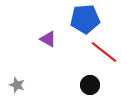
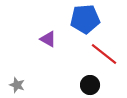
red line: moved 2 px down
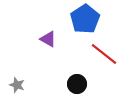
blue pentagon: rotated 28 degrees counterclockwise
black circle: moved 13 px left, 1 px up
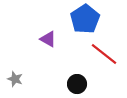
gray star: moved 2 px left, 6 px up
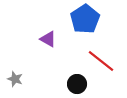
red line: moved 3 px left, 7 px down
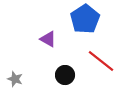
black circle: moved 12 px left, 9 px up
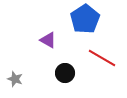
purple triangle: moved 1 px down
red line: moved 1 px right, 3 px up; rotated 8 degrees counterclockwise
black circle: moved 2 px up
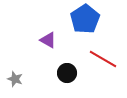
red line: moved 1 px right, 1 px down
black circle: moved 2 px right
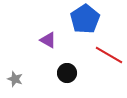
red line: moved 6 px right, 4 px up
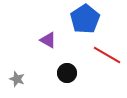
red line: moved 2 px left
gray star: moved 2 px right
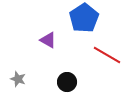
blue pentagon: moved 1 px left, 1 px up
black circle: moved 9 px down
gray star: moved 1 px right
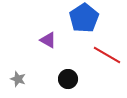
black circle: moved 1 px right, 3 px up
